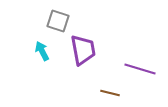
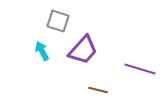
purple trapezoid: rotated 52 degrees clockwise
brown line: moved 12 px left, 3 px up
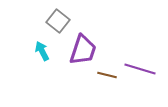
gray square: rotated 20 degrees clockwise
purple trapezoid: rotated 24 degrees counterclockwise
brown line: moved 9 px right, 15 px up
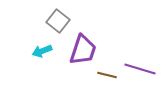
cyan arrow: rotated 84 degrees counterclockwise
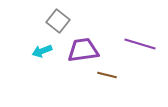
purple trapezoid: rotated 116 degrees counterclockwise
purple line: moved 25 px up
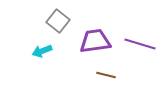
purple trapezoid: moved 12 px right, 9 px up
brown line: moved 1 px left
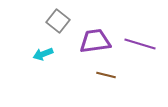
cyan arrow: moved 1 px right, 3 px down
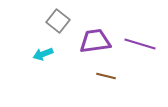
brown line: moved 1 px down
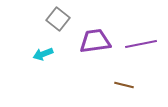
gray square: moved 2 px up
purple line: moved 1 px right; rotated 28 degrees counterclockwise
brown line: moved 18 px right, 9 px down
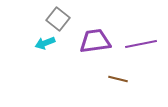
cyan arrow: moved 2 px right, 11 px up
brown line: moved 6 px left, 6 px up
